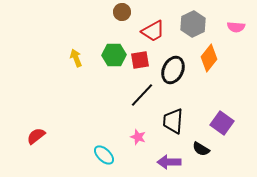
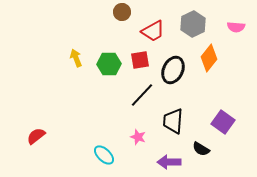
green hexagon: moved 5 px left, 9 px down
purple square: moved 1 px right, 1 px up
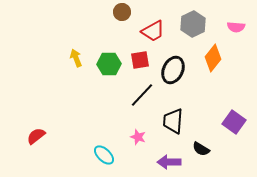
orange diamond: moved 4 px right
purple square: moved 11 px right
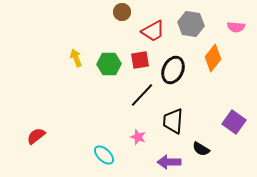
gray hexagon: moved 2 px left; rotated 25 degrees counterclockwise
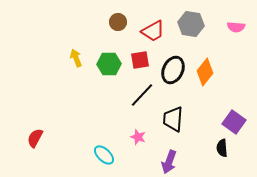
brown circle: moved 4 px left, 10 px down
orange diamond: moved 8 px left, 14 px down
black trapezoid: moved 2 px up
red semicircle: moved 1 px left, 2 px down; rotated 24 degrees counterclockwise
black semicircle: moved 21 px right, 1 px up; rotated 54 degrees clockwise
purple arrow: rotated 70 degrees counterclockwise
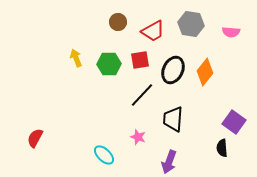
pink semicircle: moved 5 px left, 5 px down
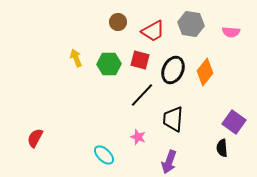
red square: rotated 24 degrees clockwise
